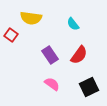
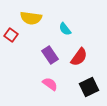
cyan semicircle: moved 8 px left, 5 px down
red semicircle: moved 2 px down
pink semicircle: moved 2 px left
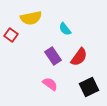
yellow semicircle: rotated 20 degrees counterclockwise
purple rectangle: moved 3 px right, 1 px down
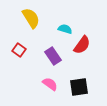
yellow semicircle: rotated 110 degrees counterclockwise
cyan semicircle: rotated 144 degrees clockwise
red square: moved 8 px right, 15 px down
red semicircle: moved 3 px right, 12 px up
black square: moved 10 px left; rotated 18 degrees clockwise
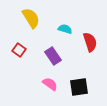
red semicircle: moved 8 px right, 3 px up; rotated 54 degrees counterclockwise
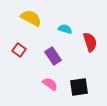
yellow semicircle: rotated 30 degrees counterclockwise
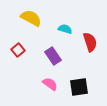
red square: moved 1 px left; rotated 16 degrees clockwise
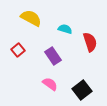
black square: moved 3 px right, 3 px down; rotated 30 degrees counterclockwise
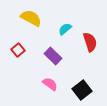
cyan semicircle: rotated 56 degrees counterclockwise
purple rectangle: rotated 12 degrees counterclockwise
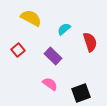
cyan semicircle: moved 1 px left
black square: moved 1 px left, 3 px down; rotated 18 degrees clockwise
